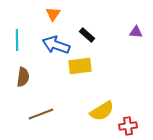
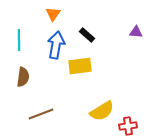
cyan line: moved 2 px right
blue arrow: rotated 80 degrees clockwise
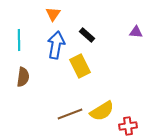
yellow rectangle: rotated 70 degrees clockwise
brown line: moved 29 px right
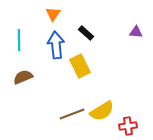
black rectangle: moved 1 px left, 2 px up
blue arrow: rotated 16 degrees counterclockwise
brown semicircle: rotated 120 degrees counterclockwise
brown line: moved 2 px right
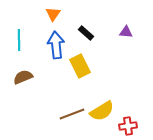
purple triangle: moved 10 px left
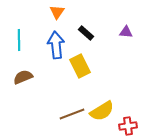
orange triangle: moved 4 px right, 2 px up
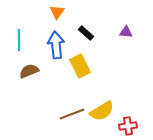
brown semicircle: moved 6 px right, 6 px up
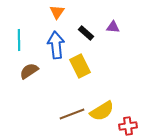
purple triangle: moved 13 px left, 5 px up
brown semicircle: rotated 12 degrees counterclockwise
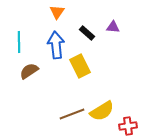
black rectangle: moved 1 px right
cyan line: moved 2 px down
